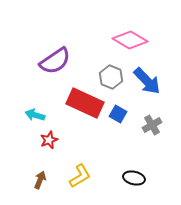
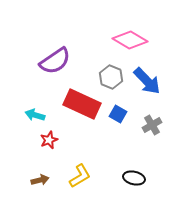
red rectangle: moved 3 px left, 1 px down
brown arrow: rotated 54 degrees clockwise
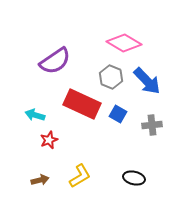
pink diamond: moved 6 px left, 3 px down
gray cross: rotated 24 degrees clockwise
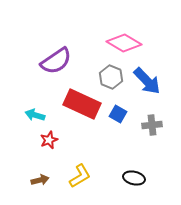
purple semicircle: moved 1 px right
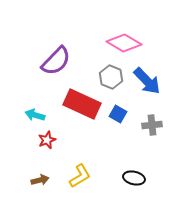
purple semicircle: rotated 12 degrees counterclockwise
red star: moved 2 px left
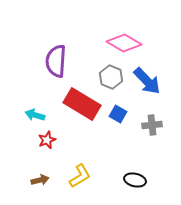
purple semicircle: rotated 140 degrees clockwise
red rectangle: rotated 6 degrees clockwise
black ellipse: moved 1 px right, 2 px down
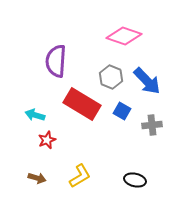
pink diamond: moved 7 px up; rotated 12 degrees counterclockwise
blue square: moved 4 px right, 3 px up
brown arrow: moved 3 px left, 2 px up; rotated 30 degrees clockwise
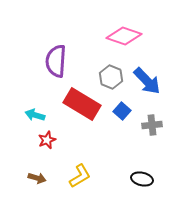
blue square: rotated 12 degrees clockwise
black ellipse: moved 7 px right, 1 px up
